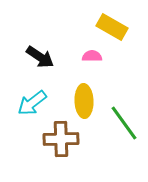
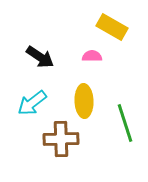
green line: moved 1 px right; rotated 18 degrees clockwise
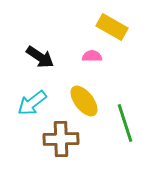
yellow ellipse: rotated 36 degrees counterclockwise
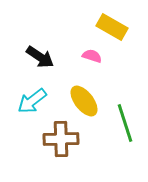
pink semicircle: rotated 18 degrees clockwise
cyan arrow: moved 2 px up
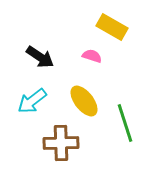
brown cross: moved 4 px down
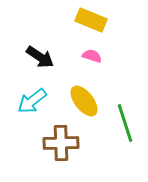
yellow rectangle: moved 21 px left, 7 px up; rotated 8 degrees counterclockwise
